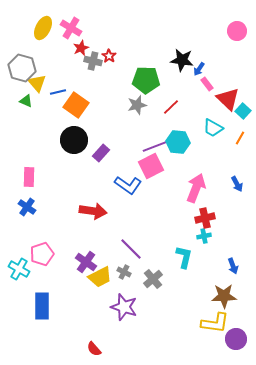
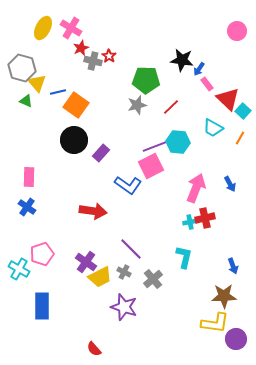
blue arrow at (237, 184): moved 7 px left
cyan cross at (204, 236): moved 14 px left, 14 px up
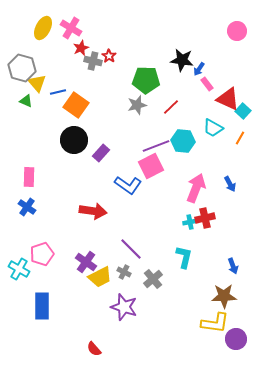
red triangle at (228, 99): rotated 20 degrees counterclockwise
cyan hexagon at (178, 142): moved 5 px right, 1 px up
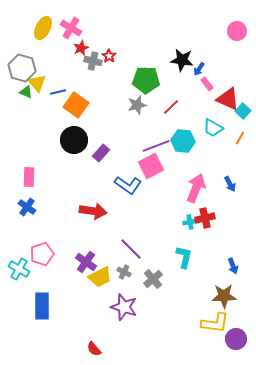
green triangle at (26, 101): moved 9 px up
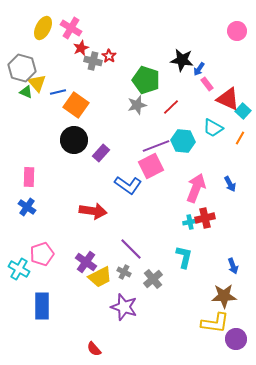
green pentagon at (146, 80): rotated 16 degrees clockwise
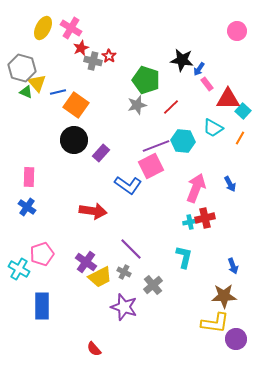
red triangle at (228, 99): rotated 25 degrees counterclockwise
gray cross at (153, 279): moved 6 px down
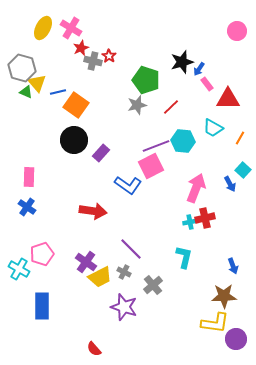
black star at (182, 60): moved 2 px down; rotated 25 degrees counterclockwise
cyan square at (243, 111): moved 59 px down
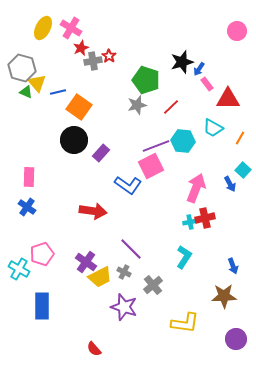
gray cross at (93, 61): rotated 24 degrees counterclockwise
orange square at (76, 105): moved 3 px right, 2 px down
cyan L-shape at (184, 257): rotated 20 degrees clockwise
yellow L-shape at (215, 323): moved 30 px left
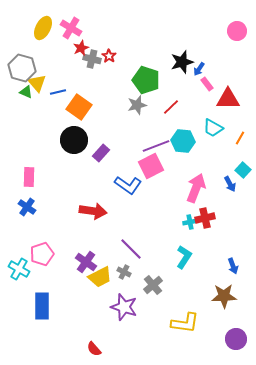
gray cross at (93, 61): moved 1 px left, 2 px up; rotated 24 degrees clockwise
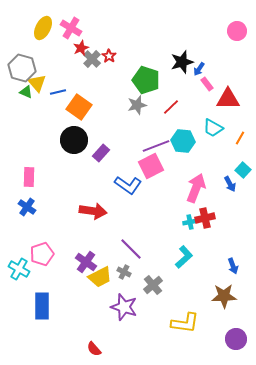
gray cross at (92, 59): rotated 30 degrees clockwise
cyan L-shape at (184, 257): rotated 15 degrees clockwise
